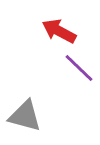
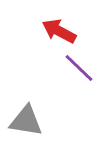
gray triangle: moved 1 px right, 5 px down; rotated 6 degrees counterclockwise
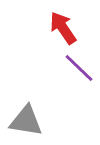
red arrow: moved 4 px right, 3 px up; rotated 28 degrees clockwise
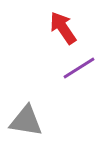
purple line: rotated 76 degrees counterclockwise
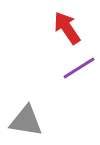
red arrow: moved 4 px right
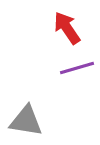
purple line: moved 2 px left; rotated 16 degrees clockwise
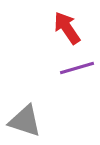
gray triangle: moved 1 px left; rotated 9 degrees clockwise
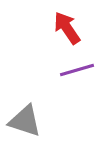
purple line: moved 2 px down
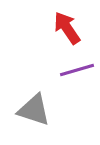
gray triangle: moved 9 px right, 11 px up
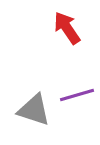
purple line: moved 25 px down
